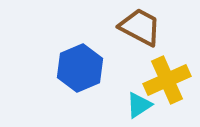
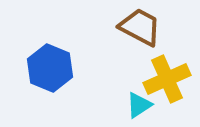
blue hexagon: moved 30 px left; rotated 15 degrees counterclockwise
yellow cross: moved 1 px up
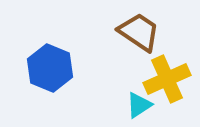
brown trapezoid: moved 1 px left, 5 px down; rotated 6 degrees clockwise
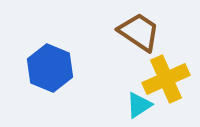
yellow cross: moved 1 px left
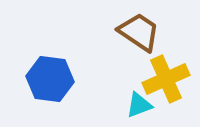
blue hexagon: moved 11 px down; rotated 15 degrees counterclockwise
cyan triangle: rotated 12 degrees clockwise
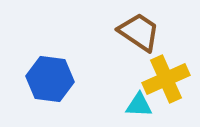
cyan triangle: rotated 24 degrees clockwise
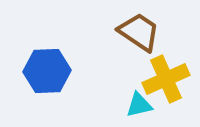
blue hexagon: moved 3 px left, 8 px up; rotated 9 degrees counterclockwise
cyan triangle: rotated 16 degrees counterclockwise
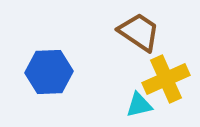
blue hexagon: moved 2 px right, 1 px down
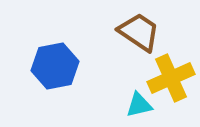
blue hexagon: moved 6 px right, 6 px up; rotated 9 degrees counterclockwise
yellow cross: moved 5 px right, 1 px up
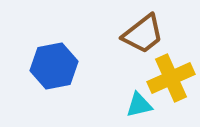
brown trapezoid: moved 4 px right, 2 px down; rotated 108 degrees clockwise
blue hexagon: moved 1 px left
